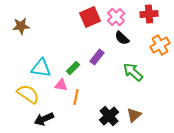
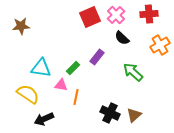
pink cross: moved 2 px up
black cross: moved 1 px right, 3 px up; rotated 24 degrees counterclockwise
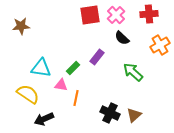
red square: moved 2 px up; rotated 15 degrees clockwise
orange line: moved 1 px down
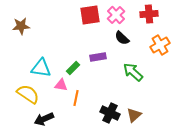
purple rectangle: moved 1 px right; rotated 42 degrees clockwise
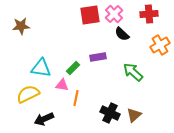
pink cross: moved 2 px left, 1 px up
black semicircle: moved 4 px up
pink triangle: moved 1 px right
yellow semicircle: rotated 60 degrees counterclockwise
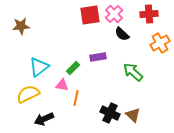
orange cross: moved 2 px up
cyan triangle: moved 2 px left, 1 px up; rotated 45 degrees counterclockwise
brown triangle: moved 1 px left; rotated 35 degrees counterclockwise
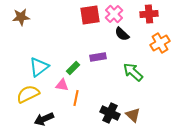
brown star: moved 9 px up
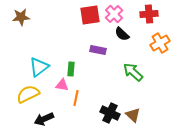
purple rectangle: moved 7 px up; rotated 21 degrees clockwise
green rectangle: moved 2 px left, 1 px down; rotated 40 degrees counterclockwise
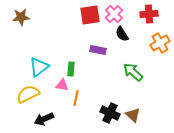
black semicircle: rotated 14 degrees clockwise
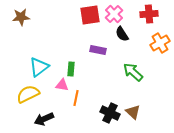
brown triangle: moved 3 px up
